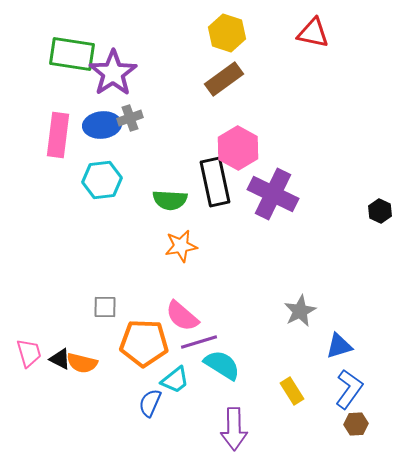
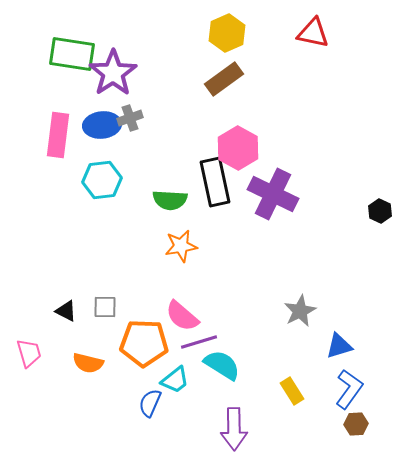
yellow hexagon: rotated 18 degrees clockwise
black triangle: moved 6 px right, 48 px up
orange semicircle: moved 6 px right
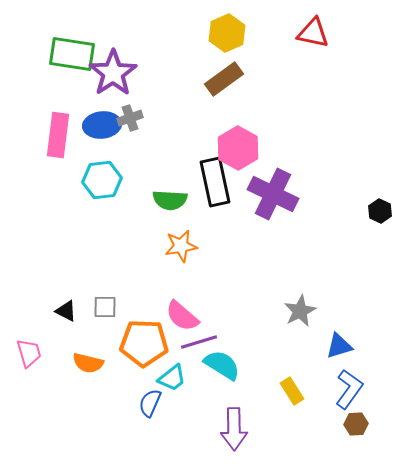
cyan trapezoid: moved 3 px left, 2 px up
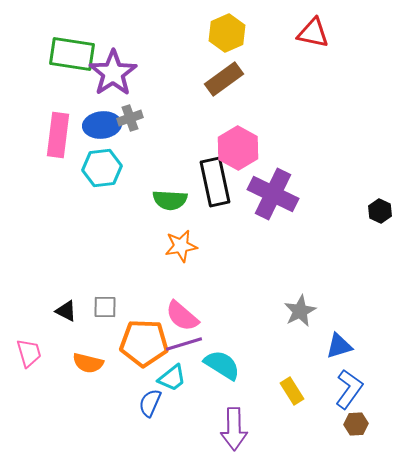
cyan hexagon: moved 12 px up
purple line: moved 15 px left, 2 px down
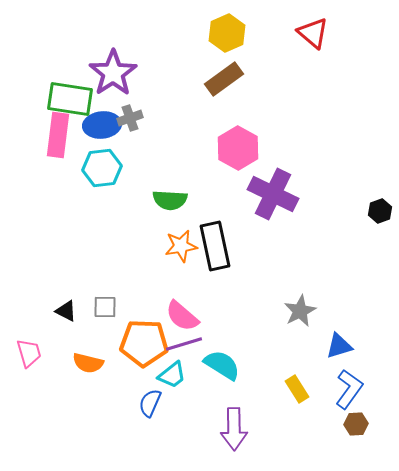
red triangle: rotated 28 degrees clockwise
green rectangle: moved 2 px left, 45 px down
black rectangle: moved 64 px down
black hexagon: rotated 15 degrees clockwise
cyan trapezoid: moved 3 px up
yellow rectangle: moved 5 px right, 2 px up
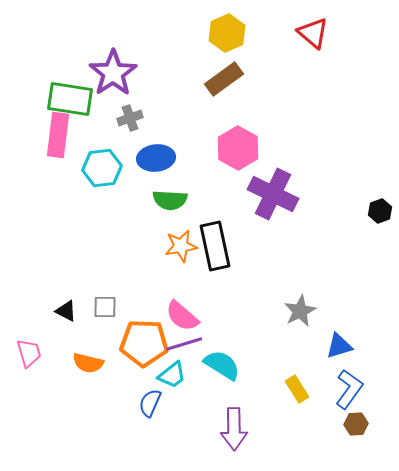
blue ellipse: moved 54 px right, 33 px down
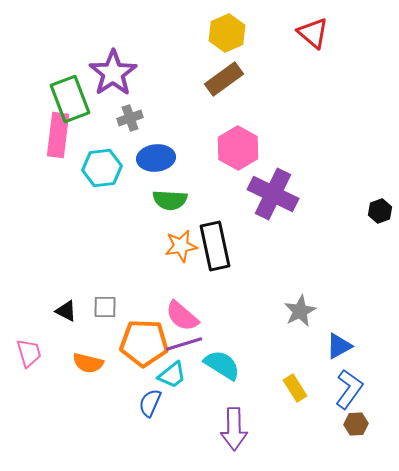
green rectangle: rotated 60 degrees clockwise
blue triangle: rotated 12 degrees counterclockwise
yellow rectangle: moved 2 px left, 1 px up
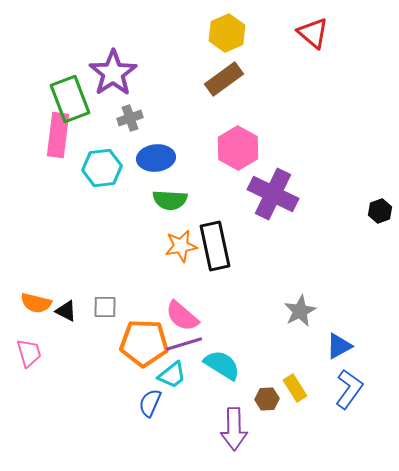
orange semicircle: moved 52 px left, 60 px up
brown hexagon: moved 89 px left, 25 px up
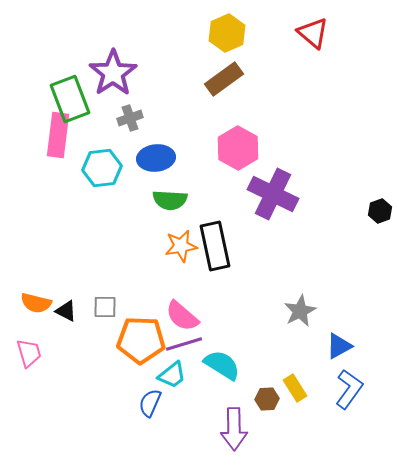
orange pentagon: moved 3 px left, 3 px up
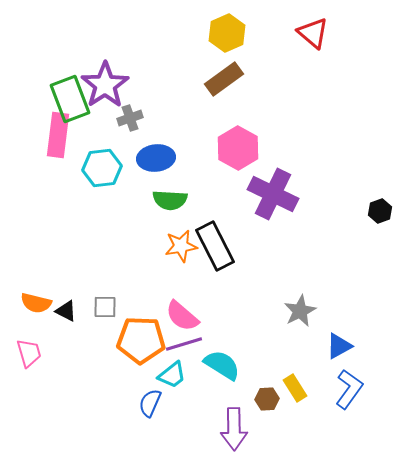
purple star: moved 8 px left, 12 px down
black rectangle: rotated 15 degrees counterclockwise
